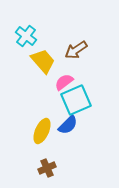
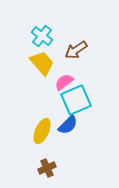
cyan cross: moved 16 px right
yellow trapezoid: moved 1 px left, 2 px down
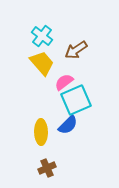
yellow ellipse: moved 1 px left, 1 px down; rotated 25 degrees counterclockwise
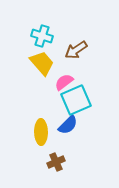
cyan cross: rotated 20 degrees counterclockwise
brown cross: moved 9 px right, 6 px up
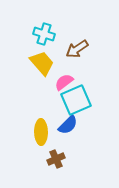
cyan cross: moved 2 px right, 2 px up
brown arrow: moved 1 px right, 1 px up
brown cross: moved 3 px up
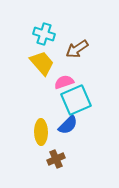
pink semicircle: rotated 18 degrees clockwise
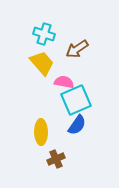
pink semicircle: rotated 30 degrees clockwise
blue semicircle: moved 9 px right; rotated 10 degrees counterclockwise
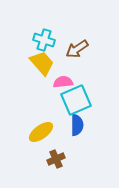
cyan cross: moved 6 px down
pink semicircle: moved 1 px left; rotated 18 degrees counterclockwise
blue semicircle: rotated 35 degrees counterclockwise
yellow ellipse: rotated 55 degrees clockwise
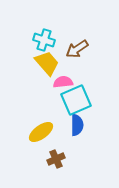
yellow trapezoid: moved 5 px right
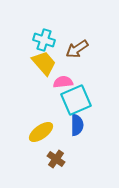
yellow trapezoid: moved 3 px left
brown cross: rotated 30 degrees counterclockwise
